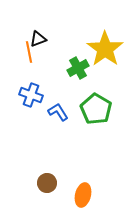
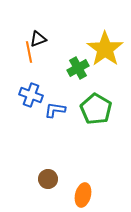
blue L-shape: moved 3 px left, 2 px up; rotated 50 degrees counterclockwise
brown circle: moved 1 px right, 4 px up
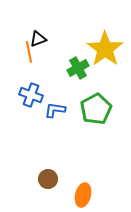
green pentagon: rotated 12 degrees clockwise
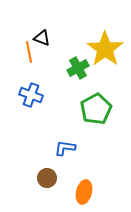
black triangle: moved 4 px right, 1 px up; rotated 42 degrees clockwise
blue L-shape: moved 10 px right, 38 px down
brown circle: moved 1 px left, 1 px up
orange ellipse: moved 1 px right, 3 px up
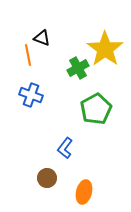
orange line: moved 1 px left, 3 px down
blue L-shape: rotated 60 degrees counterclockwise
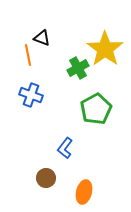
brown circle: moved 1 px left
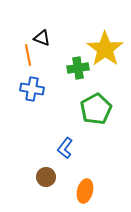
green cross: rotated 20 degrees clockwise
blue cross: moved 1 px right, 6 px up; rotated 10 degrees counterclockwise
brown circle: moved 1 px up
orange ellipse: moved 1 px right, 1 px up
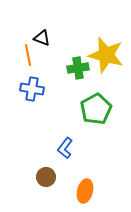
yellow star: moved 1 px right, 6 px down; rotated 21 degrees counterclockwise
